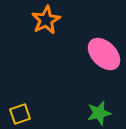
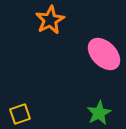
orange star: moved 4 px right
green star: rotated 15 degrees counterclockwise
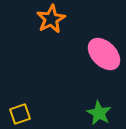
orange star: moved 1 px right, 1 px up
green star: rotated 15 degrees counterclockwise
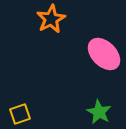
green star: moved 1 px up
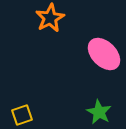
orange star: moved 1 px left, 1 px up
yellow square: moved 2 px right, 1 px down
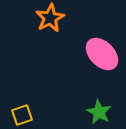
pink ellipse: moved 2 px left
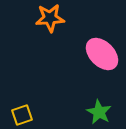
orange star: rotated 24 degrees clockwise
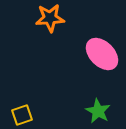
green star: moved 1 px left, 1 px up
